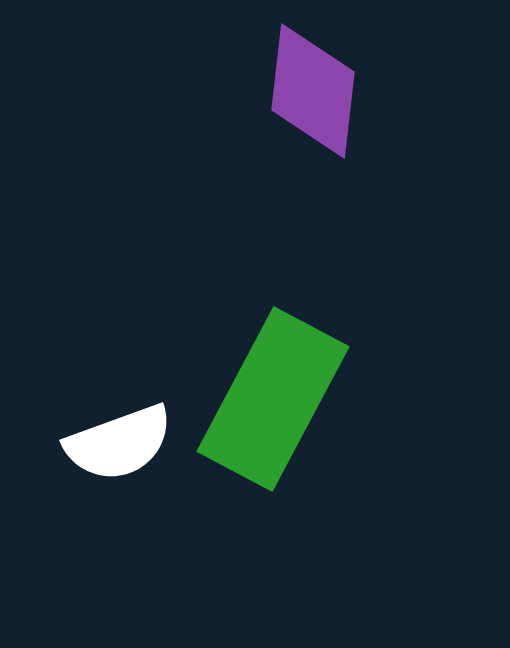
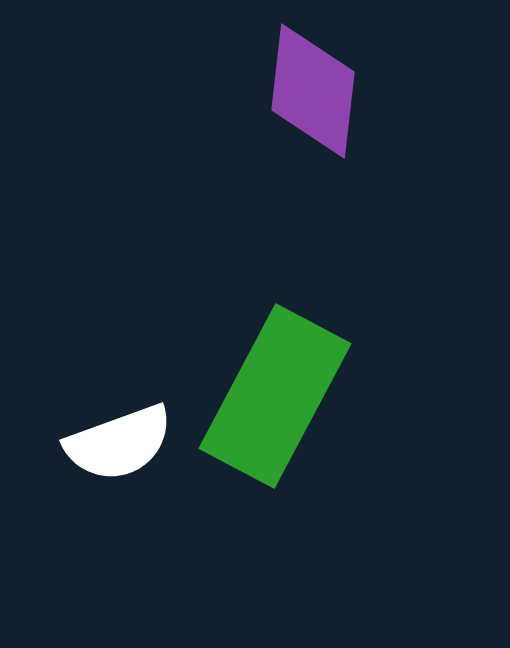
green rectangle: moved 2 px right, 3 px up
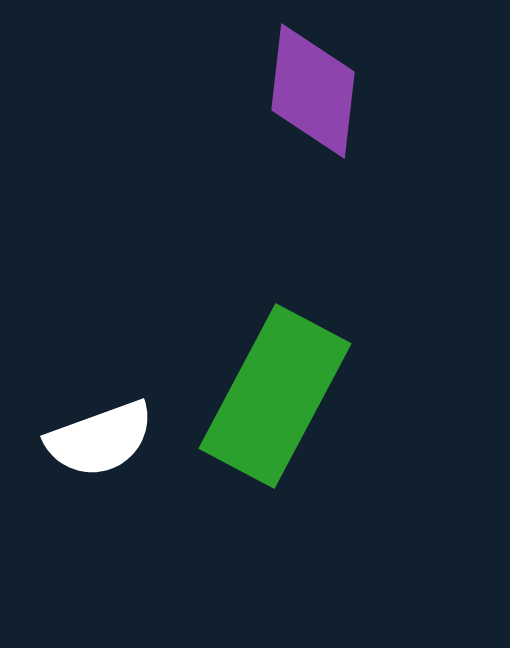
white semicircle: moved 19 px left, 4 px up
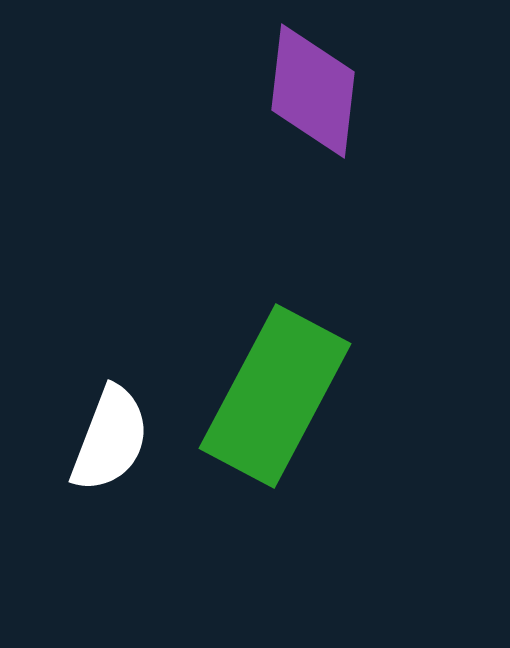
white semicircle: moved 10 px right; rotated 49 degrees counterclockwise
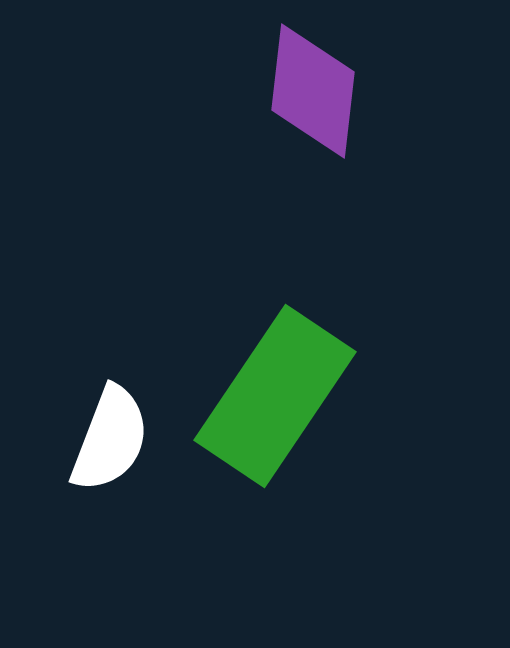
green rectangle: rotated 6 degrees clockwise
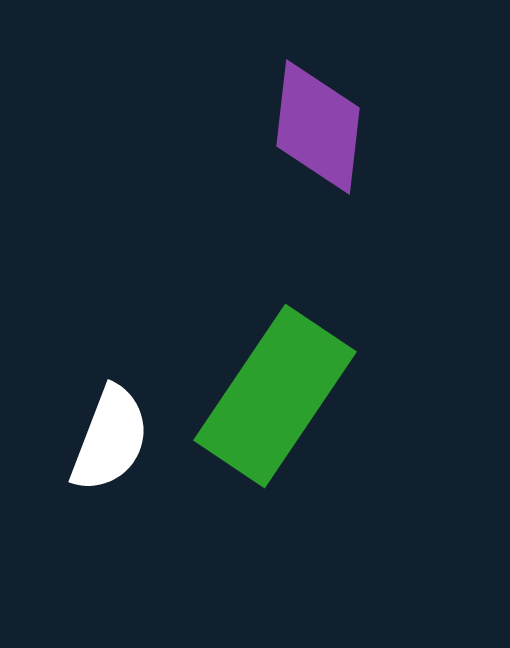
purple diamond: moved 5 px right, 36 px down
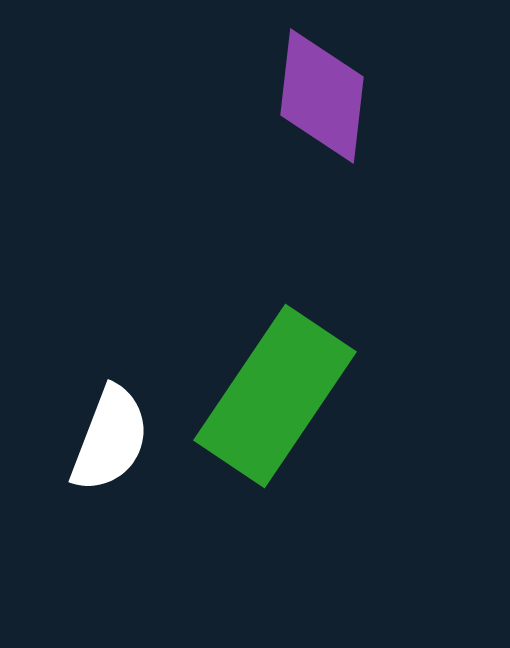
purple diamond: moved 4 px right, 31 px up
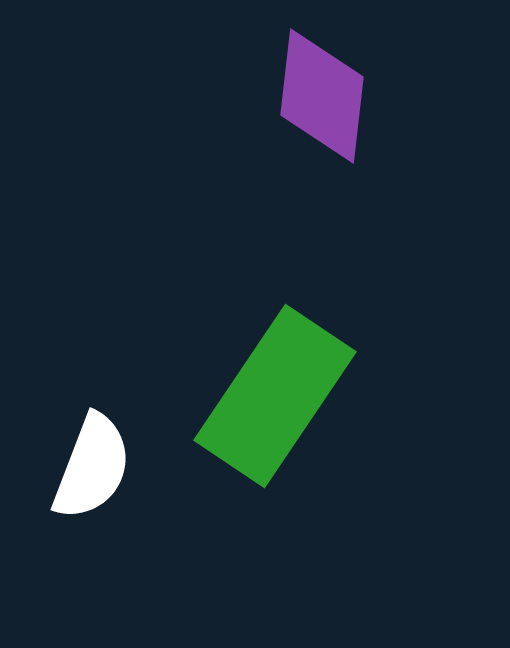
white semicircle: moved 18 px left, 28 px down
